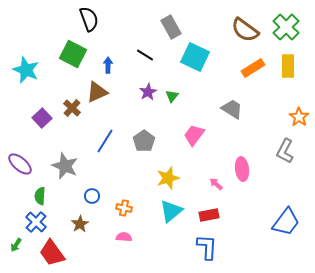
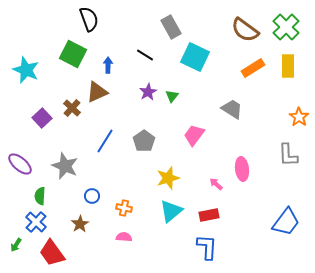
gray L-shape: moved 3 px right, 4 px down; rotated 30 degrees counterclockwise
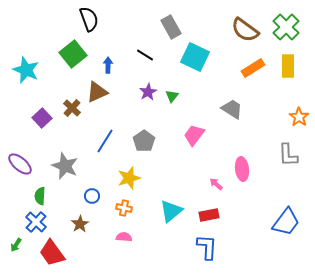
green square: rotated 24 degrees clockwise
yellow star: moved 39 px left
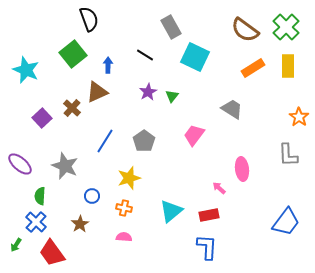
pink arrow: moved 3 px right, 4 px down
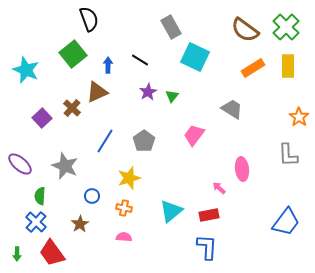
black line: moved 5 px left, 5 px down
green arrow: moved 1 px right, 9 px down; rotated 32 degrees counterclockwise
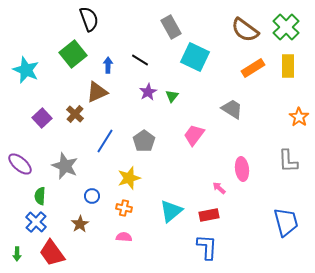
brown cross: moved 3 px right, 6 px down
gray L-shape: moved 6 px down
blue trapezoid: rotated 52 degrees counterclockwise
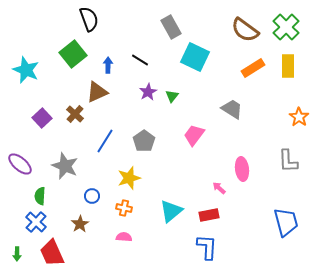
red trapezoid: rotated 12 degrees clockwise
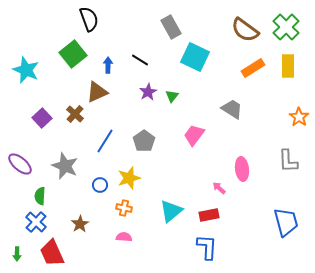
blue circle: moved 8 px right, 11 px up
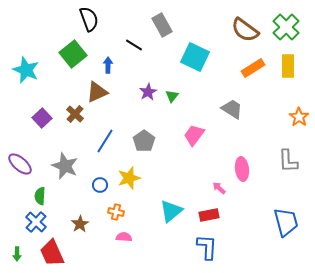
gray rectangle: moved 9 px left, 2 px up
black line: moved 6 px left, 15 px up
orange cross: moved 8 px left, 4 px down
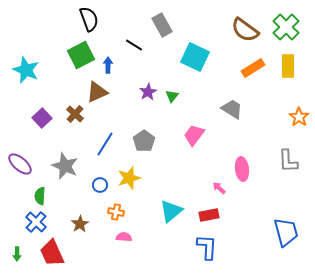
green square: moved 8 px right, 1 px down; rotated 12 degrees clockwise
blue line: moved 3 px down
blue trapezoid: moved 10 px down
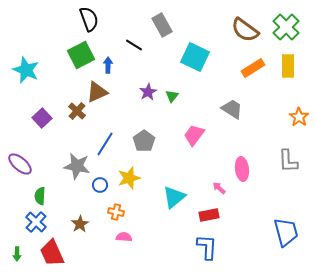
brown cross: moved 2 px right, 3 px up
gray star: moved 12 px right; rotated 12 degrees counterclockwise
cyan triangle: moved 3 px right, 14 px up
